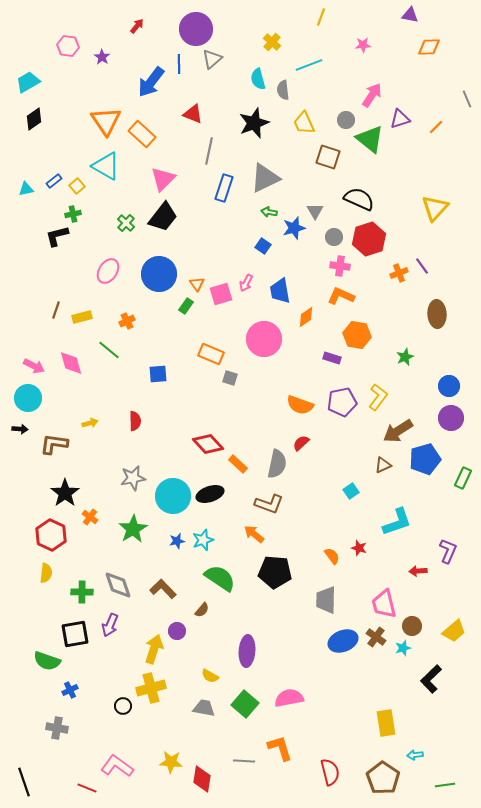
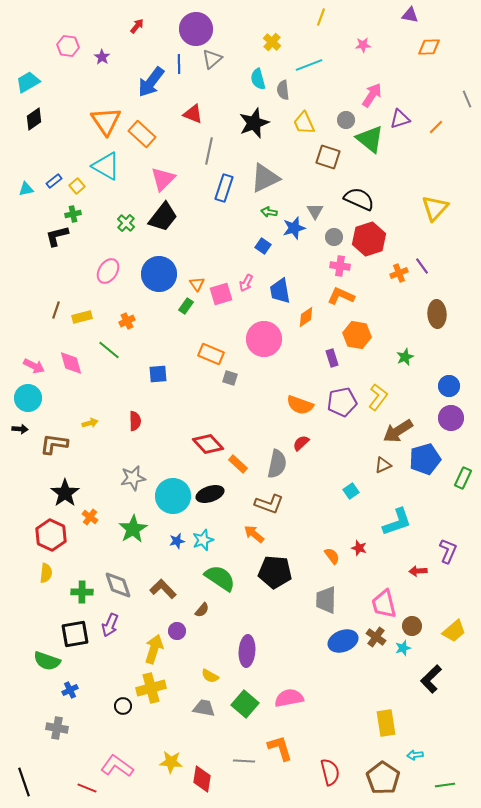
purple rectangle at (332, 358): rotated 54 degrees clockwise
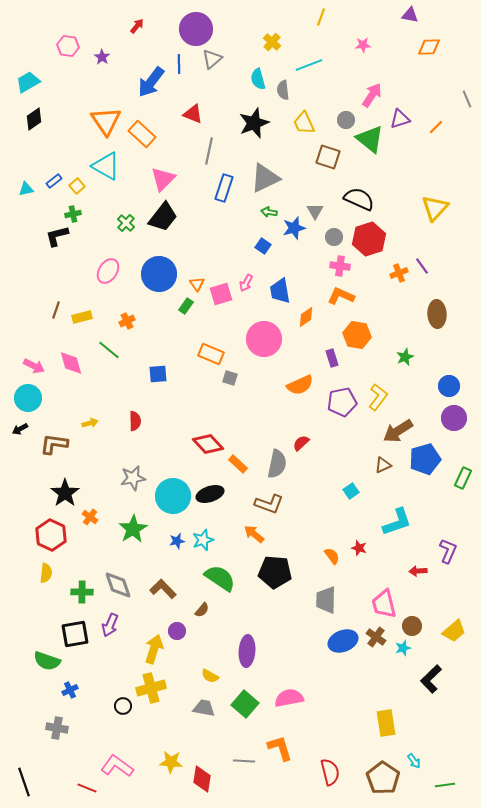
orange semicircle at (300, 405): moved 20 px up; rotated 44 degrees counterclockwise
purple circle at (451, 418): moved 3 px right
black arrow at (20, 429): rotated 147 degrees clockwise
cyan arrow at (415, 755): moved 1 px left, 6 px down; rotated 119 degrees counterclockwise
